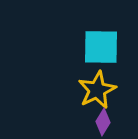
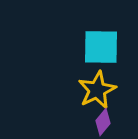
purple diamond: rotated 8 degrees clockwise
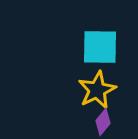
cyan square: moved 1 px left
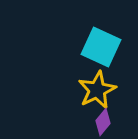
cyan square: moved 1 px right; rotated 24 degrees clockwise
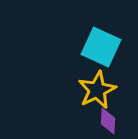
purple diamond: moved 5 px right, 1 px up; rotated 36 degrees counterclockwise
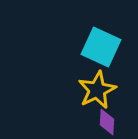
purple diamond: moved 1 px left, 1 px down
